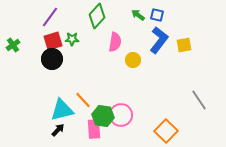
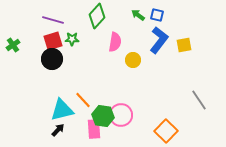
purple line: moved 3 px right, 3 px down; rotated 70 degrees clockwise
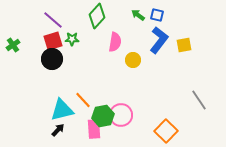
purple line: rotated 25 degrees clockwise
green hexagon: rotated 20 degrees counterclockwise
